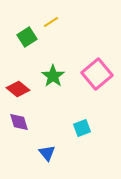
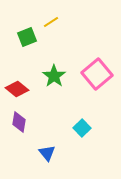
green square: rotated 12 degrees clockwise
green star: moved 1 px right
red diamond: moved 1 px left
purple diamond: rotated 25 degrees clockwise
cyan square: rotated 24 degrees counterclockwise
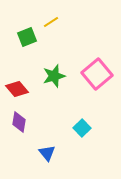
green star: rotated 20 degrees clockwise
red diamond: rotated 10 degrees clockwise
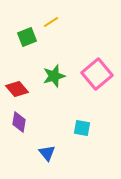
cyan square: rotated 36 degrees counterclockwise
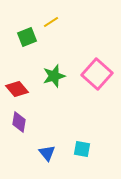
pink square: rotated 8 degrees counterclockwise
cyan square: moved 21 px down
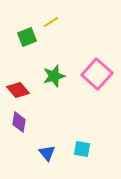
red diamond: moved 1 px right, 1 px down
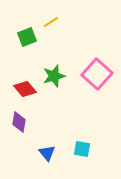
red diamond: moved 7 px right, 1 px up
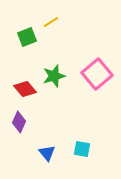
pink square: rotated 8 degrees clockwise
purple diamond: rotated 15 degrees clockwise
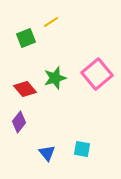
green square: moved 1 px left, 1 px down
green star: moved 1 px right, 2 px down
purple diamond: rotated 15 degrees clockwise
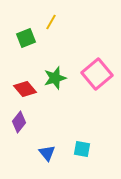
yellow line: rotated 28 degrees counterclockwise
